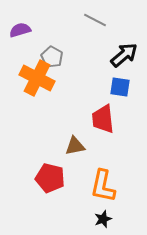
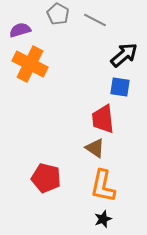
gray pentagon: moved 6 px right, 43 px up
orange cross: moved 7 px left, 14 px up
brown triangle: moved 20 px right, 2 px down; rotated 45 degrees clockwise
red pentagon: moved 4 px left
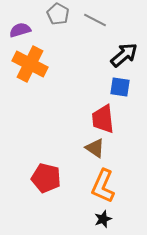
orange L-shape: rotated 12 degrees clockwise
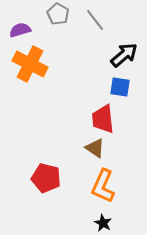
gray line: rotated 25 degrees clockwise
black star: moved 4 px down; rotated 24 degrees counterclockwise
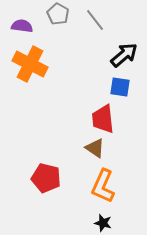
purple semicircle: moved 2 px right, 4 px up; rotated 25 degrees clockwise
black star: rotated 12 degrees counterclockwise
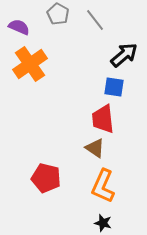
purple semicircle: moved 3 px left, 1 px down; rotated 15 degrees clockwise
orange cross: rotated 28 degrees clockwise
blue square: moved 6 px left
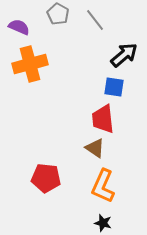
orange cross: rotated 20 degrees clockwise
red pentagon: rotated 8 degrees counterclockwise
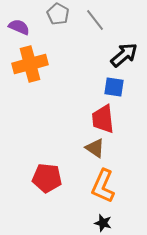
red pentagon: moved 1 px right
